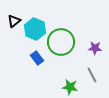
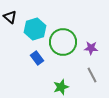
black triangle: moved 4 px left, 4 px up; rotated 40 degrees counterclockwise
cyan hexagon: rotated 20 degrees clockwise
green circle: moved 2 px right
purple star: moved 4 px left
green star: moved 9 px left; rotated 28 degrees counterclockwise
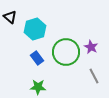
green circle: moved 3 px right, 10 px down
purple star: moved 1 px up; rotated 24 degrees clockwise
gray line: moved 2 px right, 1 px down
green star: moved 23 px left; rotated 21 degrees clockwise
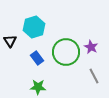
black triangle: moved 24 px down; rotated 16 degrees clockwise
cyan hexagon: moved 1 px left, 2 px up
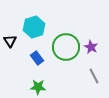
green circle: moved 5 px up
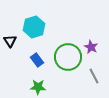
green circle: moved 2 px right, 10 px down
blue rectangle: moved 2 px down
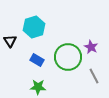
blue rectangle: rotated 24 degrees counterclockwise
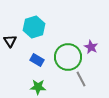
gray line: moved 13 px left, 3 px down
